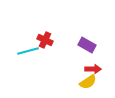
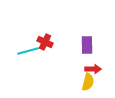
red cross: moved 2 px down
purple rectangle: rotated 60 degrees clockwise
yellow semicircle: rotated 42 degrees counterclockwise
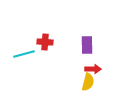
red cross: rotated 21 degrees counterclockwise
cyan line: moved 4 px left, 3 px down
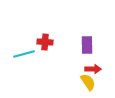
yellow semicircle: rotated 48 degrees counterclockwise
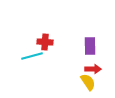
purple rectangle: moved 3 px right, 1 px down
cyan line: moved 8 px right, 2 px down
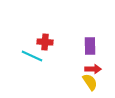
cyan line: rotated 40 degrees clockwise
yellow semicircle: moved 2 px right
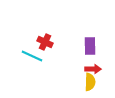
red cross: rotated 21 degrees clockwise
yellow semicircle: rotated 36 degrees clockwise
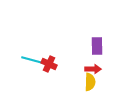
red cross: moved 4 px right, 22 px down
purple rectangle: moved 7 px right
cyan line: moved 4 px down; rotated 10 degrees counterclockwise
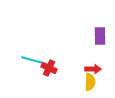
purple rectangle: moved 3 px right, 10 px up
red cross: moved 4 px down
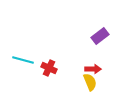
purple rectangle: rotated 54 degrees clockwise
cyan line: moved 9 px left
yellow semicircle: rotated 24 degrees counterclockwise
